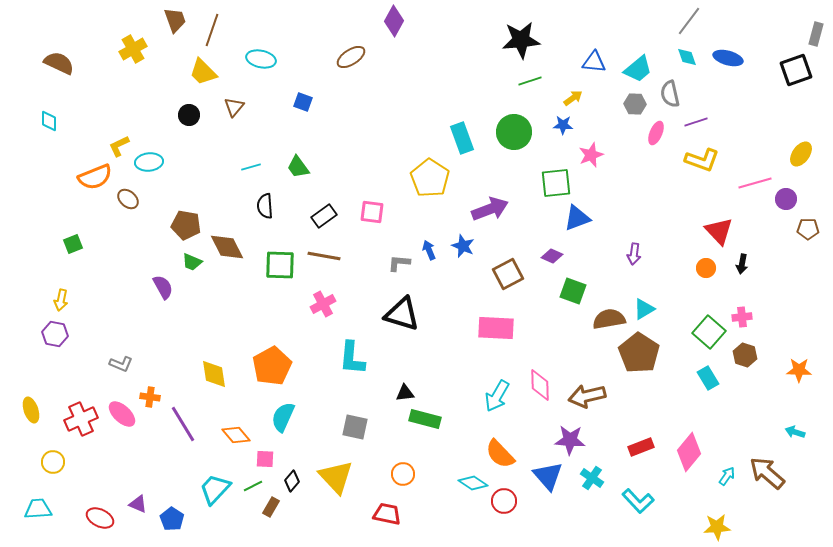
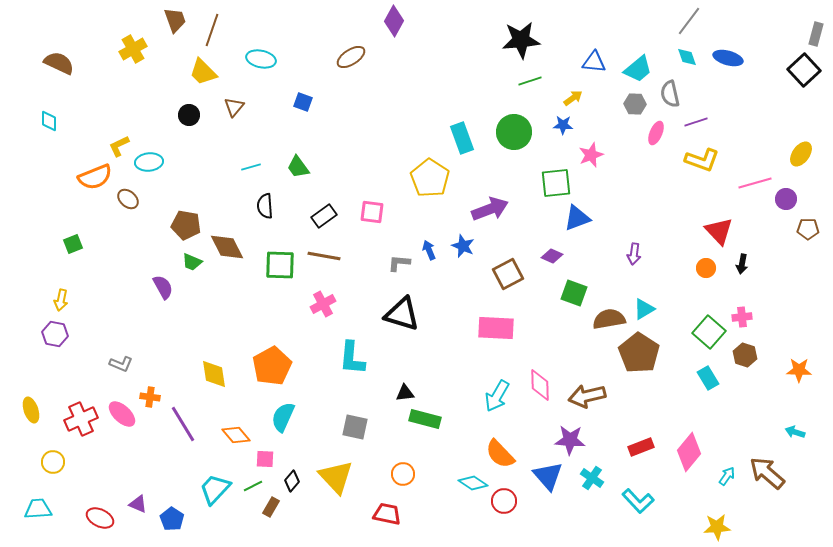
black square at (796, 70): moved 8 px right; rotated 24 degrees counterclockwise
green square at (573, 291): moved 1 px right, 2 px down
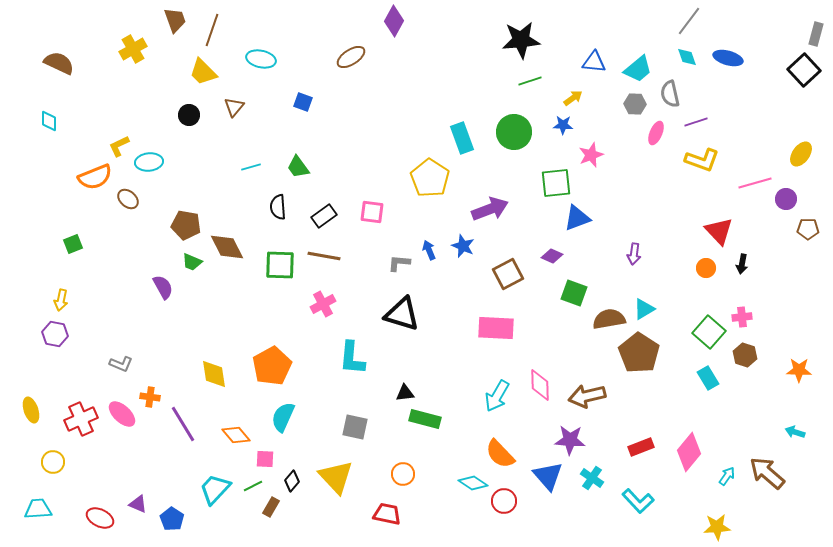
black semicircle at (265, 206): moved 13 px right, 1 px down
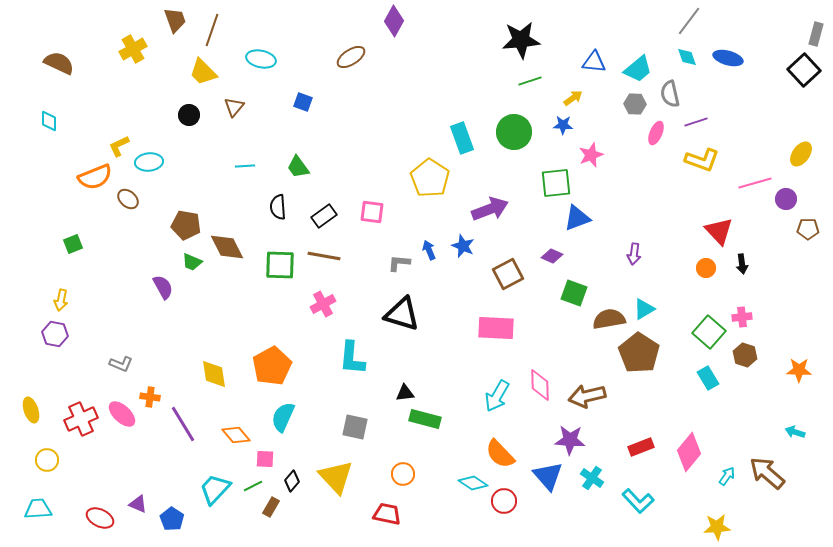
cyan line at (251, 167): moved 6 px left, 1 px up; rotated 12 degrees clockwise
black arrow at (742, 264): rotated 18 degrees counterclockwise
yellow circle at (53, 462): moved 6 px left, 2 px up
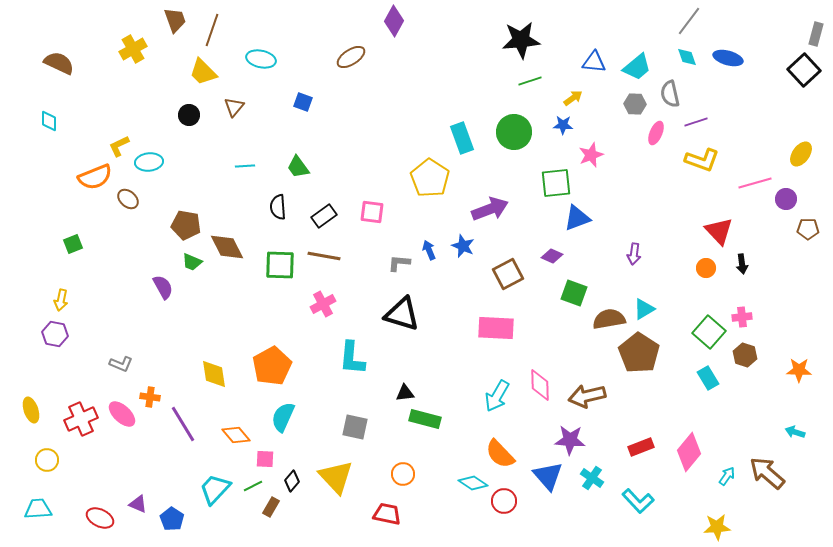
cyan trapezoid at (638, 69): moved 1 px left, 2 px up
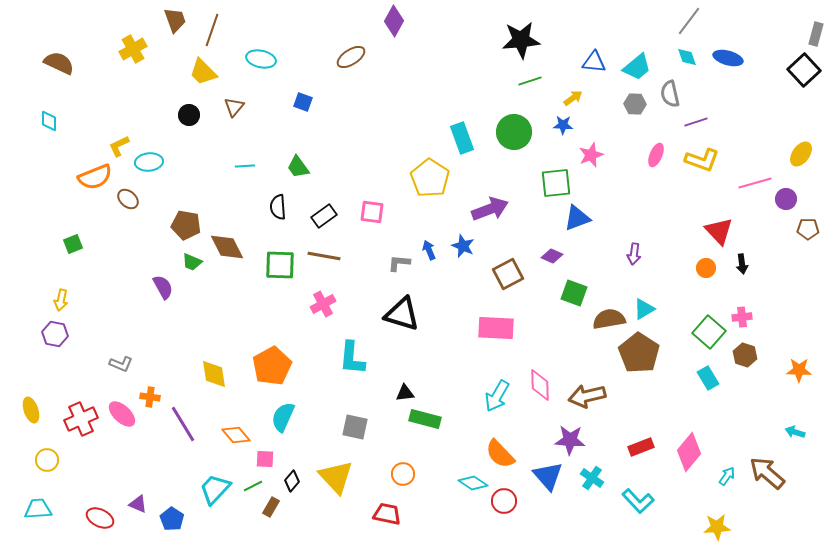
pink ellipse at (656, 133): moved 22 px down
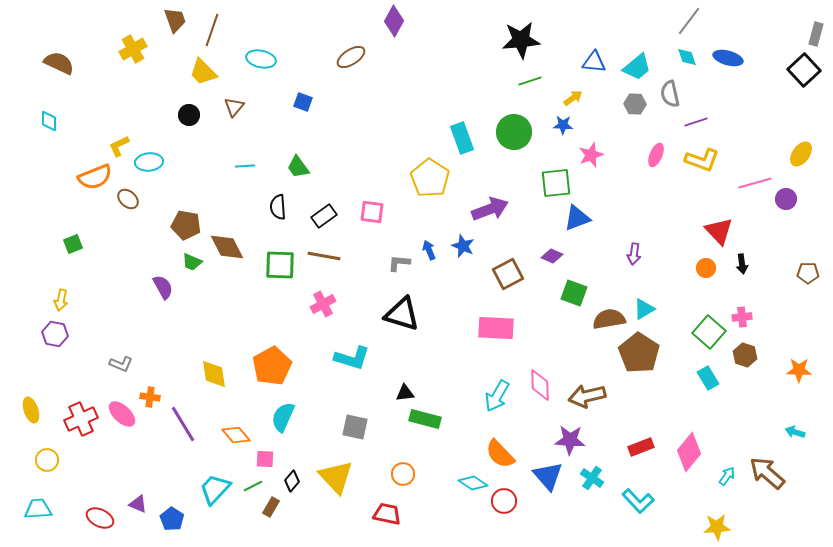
brown pentagon at (808, 229): moved 44 px down
cyan L-shape at (352, 358): rotated 78 degrees counterclockwise
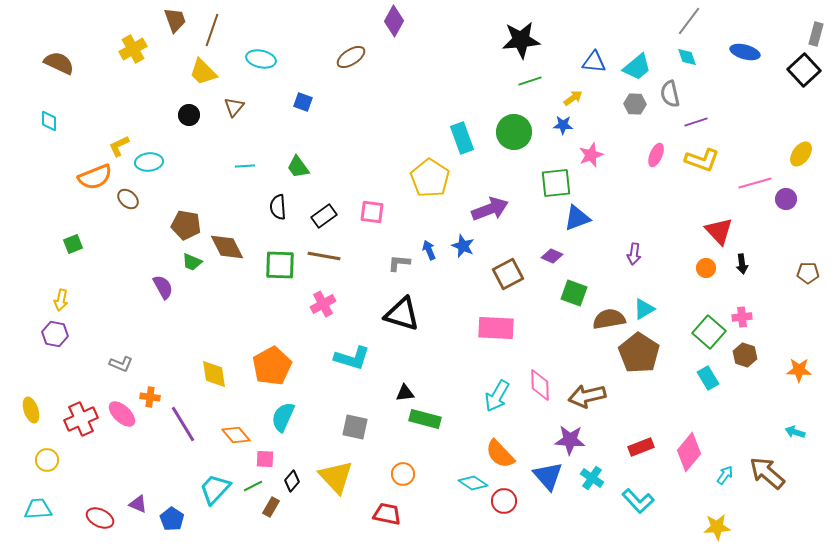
blue ellipse at (728, 58): moved 17 px right, 6 px up
cyan arrow at (727, 476): moved 2 px left, 1 px up
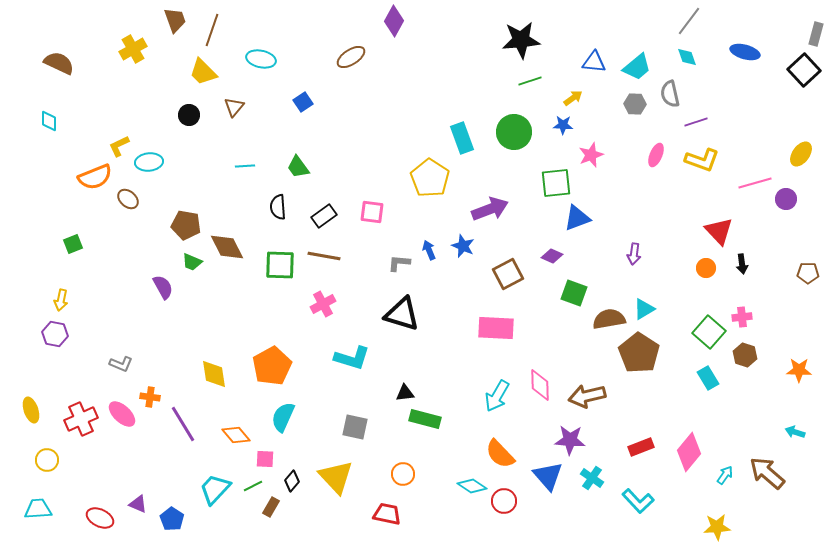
blue square at (303, 102): rotated 36 degrees clockwise
cyan diamond at (473, 483): moved 1 px left, 3 px down
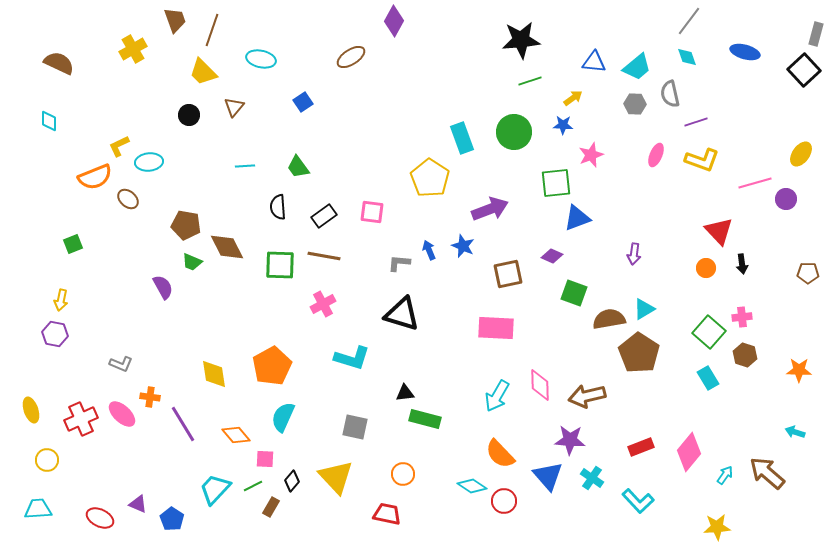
brown square at (508, 274): rotated 16 degrees clockwise
